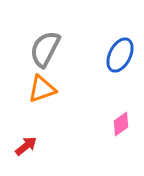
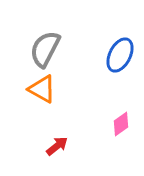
orange triangle: rotated 48 degrees clockwise
red arrow: moved 31 px right
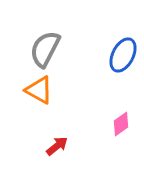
blue ellipse: moved 3 px right
orange triangle: moved 3 px left, 1 px down
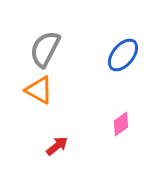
blue ellipse: rotated 12 degrees clockwise
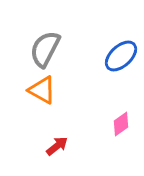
blue ellipse: moved 2 px left, 1 px down; rotated 8 degrees clockwise
orange triangle: moved 3 px right
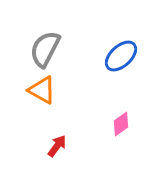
red arrow: rotated 15 degrees counterclockwise
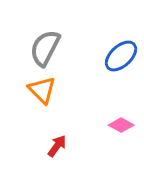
gray semicircle: moved 1 px up
orange triangle: rotated 16 degrees clockwise
pink diamond: moved 1 px down; rotated 65 degrees clockwise
